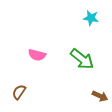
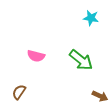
pink semicircle: moved 1 px left, 1 px down
green arrow: moved 1 px left, 1 px down
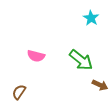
cyan star: rotated 21 degrees clockwise
brown arrow: moved 11 px up
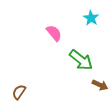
pink semicircle: moved 18 px right, 23 px up; rotated 144 degrees counterclockwise
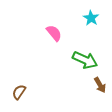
green arrow: moved 4 px right; rotated 15 degrees counterclockwise
brown arrow: rotated 35 degrees clockwise
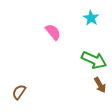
pink semicircle: moved 1 px left, 1 px up
green arrow: moved 9 px right
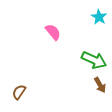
cyan star: moved 8 px right, 1 px up
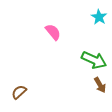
brown semicircle: rotated 14 degrees clockwise
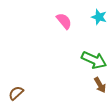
cyan star: rotated 14 degrees counterclockwise
pink semicircle: moved 11 px right, 11 px up
brown semicircle: moved 3 px left, 1 px down
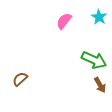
cyan star: rotated 14 degrees clockwise
pink semicircle: rotated 102 degrees counterclockwise
brown semicircle: moved 4 px right, 14 px up
